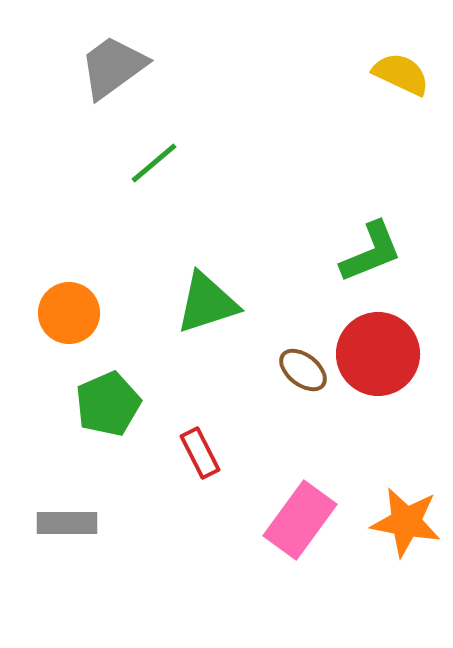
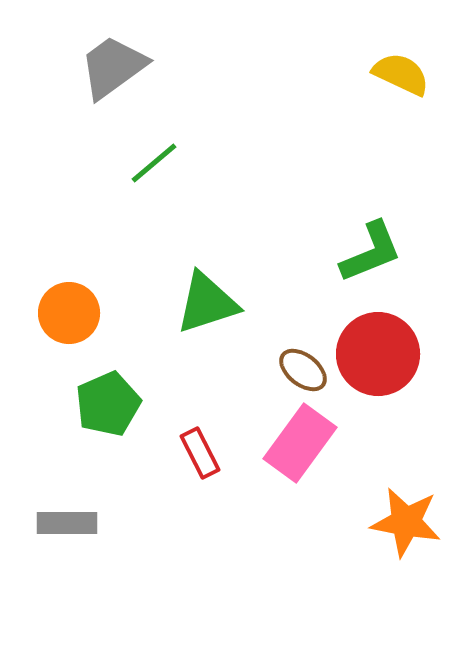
pink rectangle: moved 77 px up
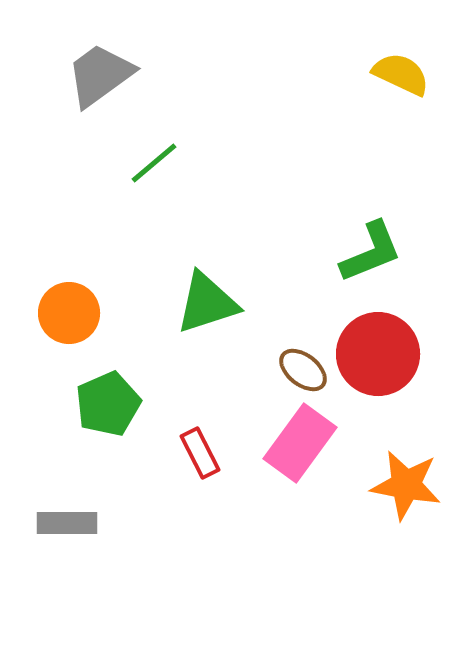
gray trapezoid: moved 13 px left, 8 px down
orange star: moved 37 px up
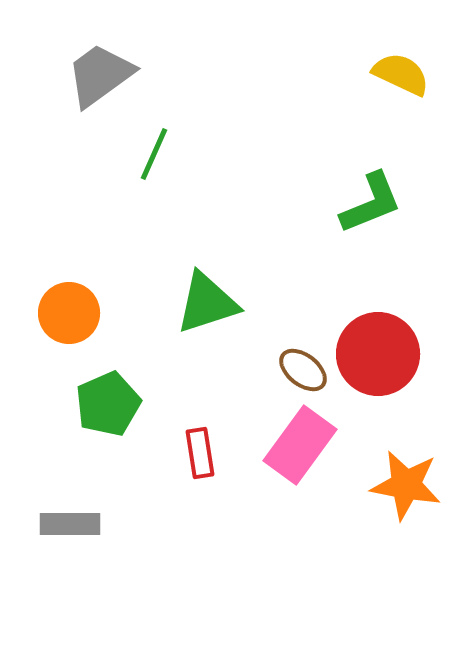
green line: moved 9 px up; rotated 26 degrees counterclockwise
green L-shape: moved 49 px up
pink rectangle: moved 2 px down
red rectangle: rotated 18 degrees clockwise
gray rectangle: moved 3 px right, 1 px down
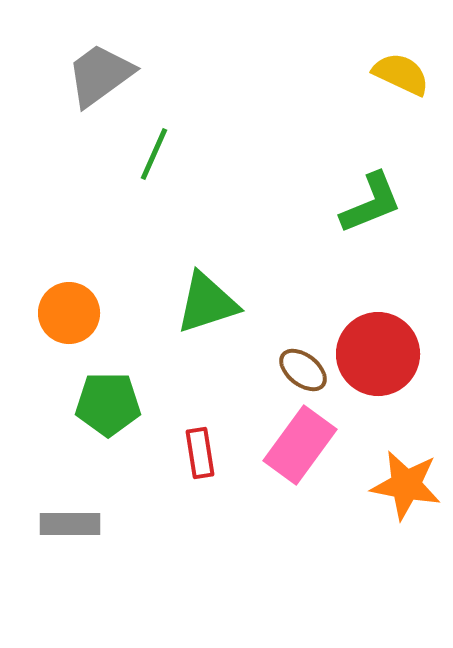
green pentagon: rotated 24 degrees clockwise
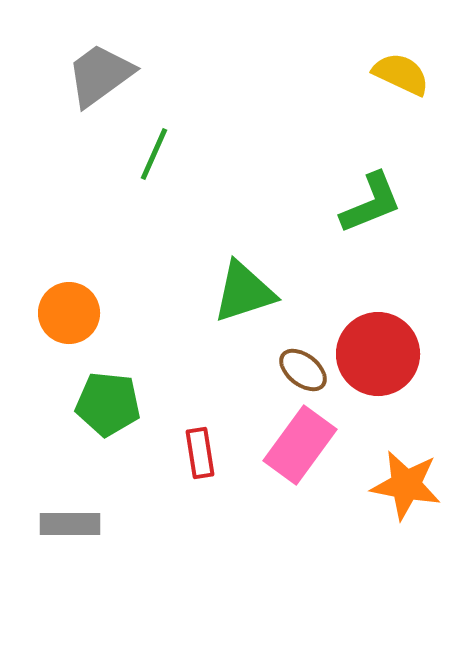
green triangle: moved 37 px right, 11 px up
green pentagon: rotated 6 degrees clockwise
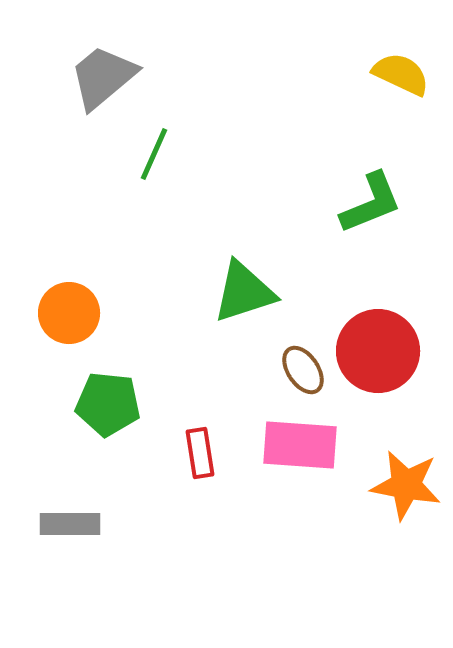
gray trapezoid: moved 3 px right, 2 px down; rotated 4 degrees counterclockwise
red circle: moved 3 px up
brown ellipse: rotated 18 degrees clockwise
pink rectangle: rotated 58 degrees clockwise
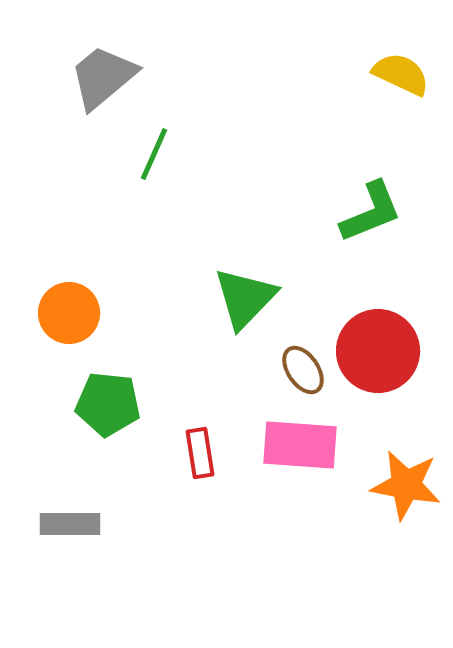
green L-shape: moved 9 px down
green triangle: moved 1 px right, 6 px down; rotated 28 degrees counterclockwise
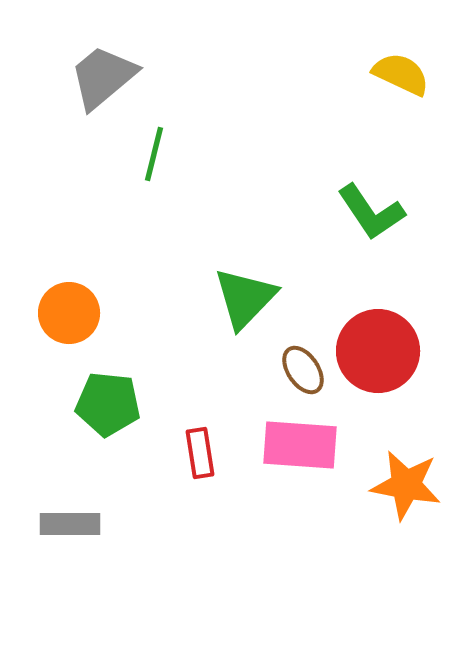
green line: rotated 10 degrees counterclockwise
green L-shape: rotated 78 degrees clockwise
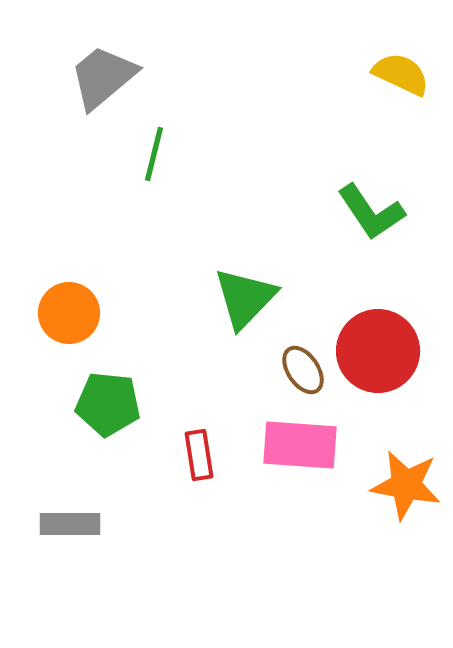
red rectangle: moved 1 px left, 2 px down
